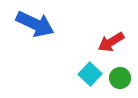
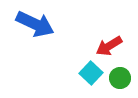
red arrow: moved 2 px left, 4 px down
cyan square: moved 1 px right, 1 px up
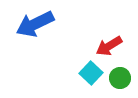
blue arrow: rotated 129 degrees clockwise
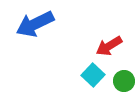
cyan square: moved 2 px right, 2 px down
green circle: moved 4 px right, 3 px down
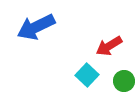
blue arrow: moved 1 px right, 3 px down
cyan square: moved 6 px left
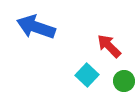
blue arrow: rotated 45 degrees clockwise
red arrow: rotated 76 degrees clockwise
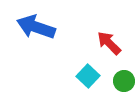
red arrow: moved 3 px up
cyan square: moved 1 px right, 1 px down
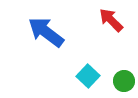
blue arrow: moved 10 px right, 5 px down; rotated 18 degrees clockwise
red arrow: moved 2 px right, 23 px up
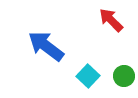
blue arrow: moved 14 px down
green circle: moved 5 px up
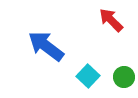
green circle: moved 1 px down
